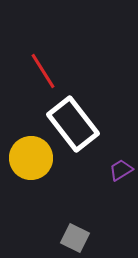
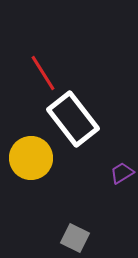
red line: moved 2 px down
white rectangle: moved 5 px up
purple trapezoid: moved 1 px right, 3 px down
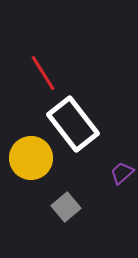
white rectangle: moved 5 px down
purple trapezoid: rotated 10 degrees counterclockwise
gray square: moved 9 px left, 31 px up; rotated 24 degrees clockwise
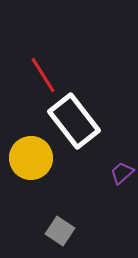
red line: moved 2 px down
white rectangle: moved 1 px right, 3 px up
gray square: moved 6 px left, 24 px down; rotated 16 degrees counterclockwise
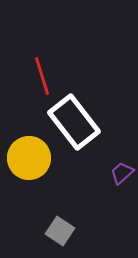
red line: moved 1 px left, 1 px down; rotated 15 degrees clockwise
white rectangle: moved 1 px down
yellow circle: moved 2 px left
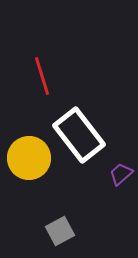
white rectangle: moved 5 px right, 13 px down
purple trapezoid: moved 1 px left, 1 px down
gray square: rotated 28 degrees clockwise
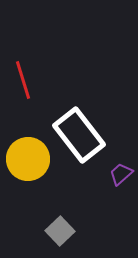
red line: moved 19 px left, 4 px down
yellow circle: moved 1 px left, 1 px down
gray square: rotated 16 degrees counterclockwise
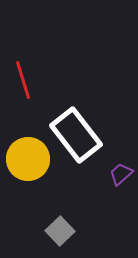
white rectangle: moved 3 px left
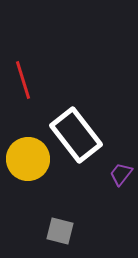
purple trapezoid: rotated 10 degrees counterclockwise
gray square: rotated 32 degrees counterclockwise
